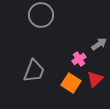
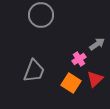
gray arrow: moved 2 px left
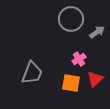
gray circle: moved 30 px right, 4 px down
gray arrow: moved 12 px up
gray trapezoid: moved 2 px left, 2 px down
orange square: rotated 24 degrees counterclockwise
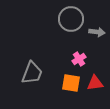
gray arrow: rotated 42 degrees clockwise
red triangle: moved 4 px down; rotated 36 degrees clockwise
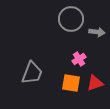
red triangle: rotated 12 degrees counterclockwise
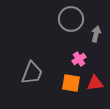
gray arrow: moved 1 px left, 2 px down; rotated 84 degrees counterclockwise
red triangle: rotated 12 degrees clockwise
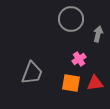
gray arrow: moved 2 px right
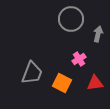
orange square: moved 9 px left; rotated 18 degrees clockwise
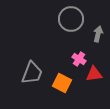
pink cross: rotated 24 degrees counterclockwise
red triangle: moved 1 px left, 9 px up
